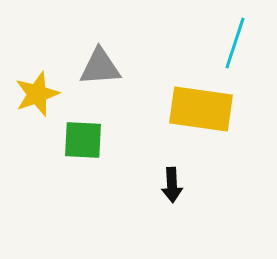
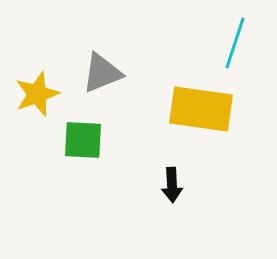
gray triangle: moved 2 px right, 6 px down; rotated 18 degrees counterclockwise
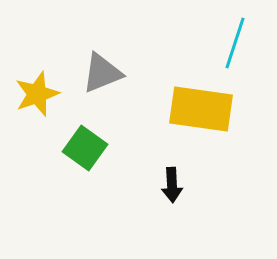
green square: moved 2 px right, 8 px down; rotated 33 degrees clockwise
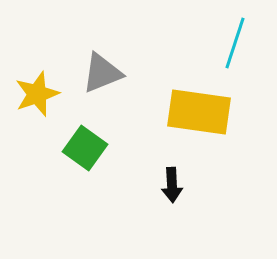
yellow rectangle: moved 2 px left, 3 px down
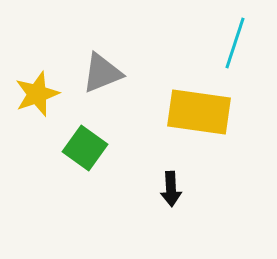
black arrow: moved 1 px left, 4 px down
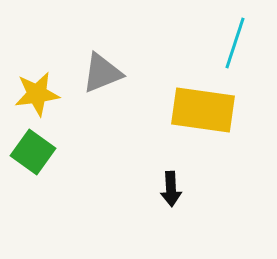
yellow star: rotated 12 degrees clockwise
yellow rectangle: moved 4 px right, 2 px up
green square: moved 52 px left, 4 px down
